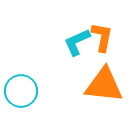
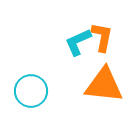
cyan L-shape: moved 1 px right
cyan circle: moved 10 px right
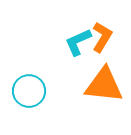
orange L-shape: rotated 20 degrees clockwise
cyan circle: moved 2 px left
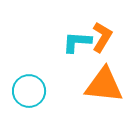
cyan L-shape: moved 1 px left; rotated 28 degrees clockwise
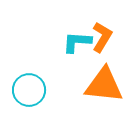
cyan circle: moved 1 px up
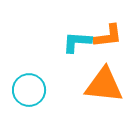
orange L-shape: moved 6 px right, 1 px up; rotated 52 degrees clockwise
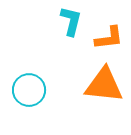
orange L-shape: moved 1 px right, 2 px down
cyan L-shape: moved 6 px left, 21 px up; rotated 100 degrees clockwise
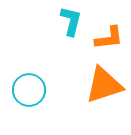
orange triangle: rotated 24 degrees counterclockwise
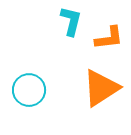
orange triangle: moved 3 px left, 3 px down; rotated 15 degrees counterclockwise
